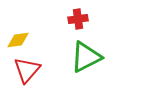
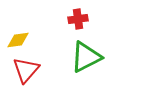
red triangle: moved 1 px left
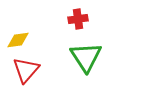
green triangle: rotated 36 degrees counterclockwise
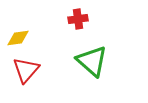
yellow diamond: moved 2 px up
green triangle: moved 6 px right, 4 px down; rotated 16 degrees counterclockwise
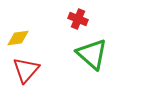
red cross: rotated 30 degrees clockwise
green triangle: moved 7 px up
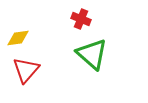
red cross: moved 3 px right
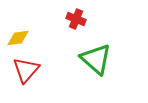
red cross: moved 5 px left
green triangle: moved 4 px right, 5 px down
